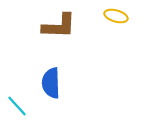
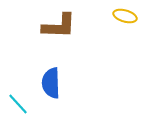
yellow ellipse: moved 9 px right
cyan line: moved 1 px right, 2 px up
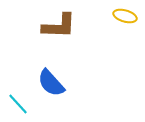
blue semicircle: rotated 40 degrees counterclockwise
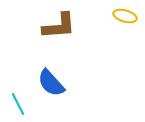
brown L-shape: rotated 6 degrees counterclockwise
cyan line: rotated 15 degrees clockwise
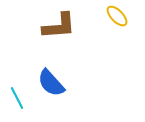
yellow ellipse: moved 8 px left; rotated 30 degrees clockwise
cyan line: moved 1 px left, 6 px up
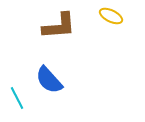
yellow ellipse: moved 6 px left; rotated 20 degrees counterclockwise
blue semicircle: moved 2 px left, 3 px up
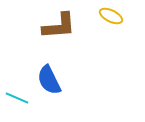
blue semicircle: rotated 16 degrees clockwise
cyan line: rotated 40 degrees counterclockwise
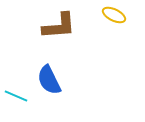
yellow ellipse: moved 3 px right, 1 px up
cyan line: moved 1 px left, 2 px up
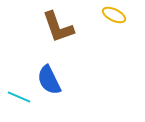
brown L-shape: moved 1 px left, 1 px down; rotated 75 degrees clockwise
cyan line: moved 3 px right, 1 px down
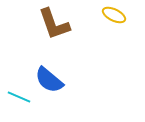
brown L-shape: moved 4 px left, 3 px up
blue semicircle: rotated 24 degrees counterclockwise
